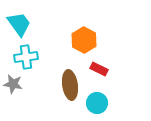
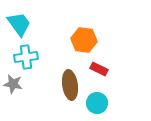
orange hexagon: rotated 20 degrees counterclockwise
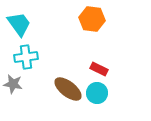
orange hexagon: moved 8 px right, 21 px up
brown ellipse: moved 2 px left, 4 px down; rotated 44 degrees counterclockwise
cyan circle: moved 10 px up
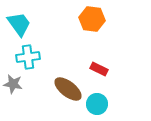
cyan cross: moved 2 px right
cyan circle: moved 11 px down
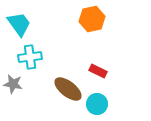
orange hexagon: rotated 20 degrees counterclockwise
cyan cross: moved 2 px right
red rectangle: moved 1 px left, 2 px down
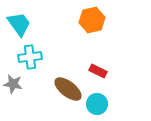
orange hexagon: moved 1 px down
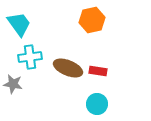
red rectangle: rotated 18 degrees counterclockwise
brown ellipse: moved 21 px up; rotated 16 degrees counterclockwise
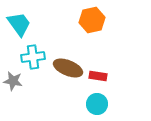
cyan cross: moved 3 px right
red rectangle: moved 5 px down
gray star: moved 3 px up
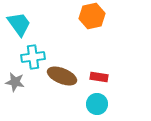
orange hexagon: moved 4 px up
brown ellipse: moved 6 px left, 8 px down
red rectangle: moved 1 px right, 1 px down
gray star: moved 2 px right, 1 px down
